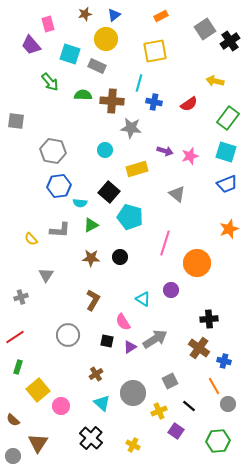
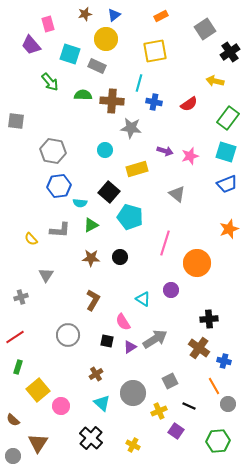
black cross at (230, 41): moved 11 px down
black line at (189, 406): rotated 16 degrees counterclockwise
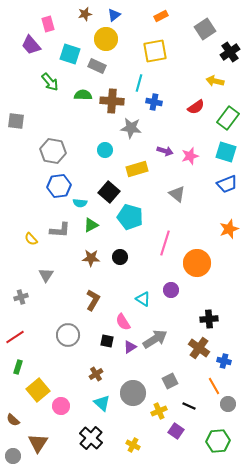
red semicircle at (189, 104): moved 7 px right, 3 px down
